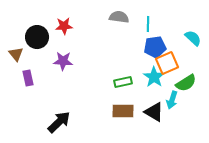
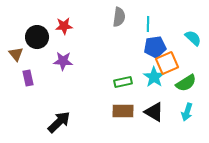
gray semicircle: rotated 90 degrees clockwise
cyan arrow: moved 15 px right, 12 px down
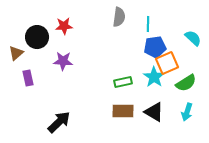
brown triangle: moved 1 px up; rotated 28 degrees clockwise
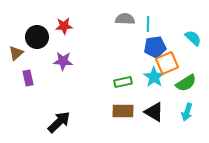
gray semicircle: moved 6 px right, 2 px down; rotated 96 degrees counterclockwise
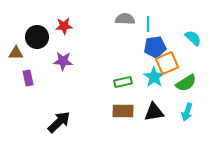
brown triangle: rotated 42 degrees clockwise
black triangle: rotated 40 degrees counterclockwise
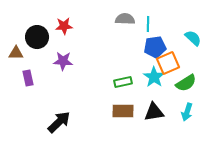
orange square: moved 1 px right
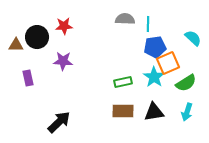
brown triangle: moved 8 px up
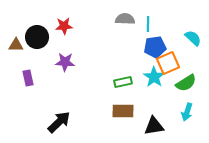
purple star: moved 2 px right, 1 px down
black triangle: moved 14 px down
